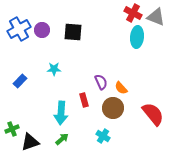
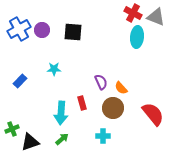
red rectangle: moved 2 px left, 3 px down
cyan cross: rotated 32 degrees counterclockwise
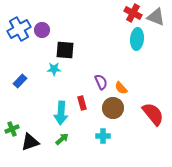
black square: moved 8 px left, 18 px down
cyan ellipse: moved 2 px down
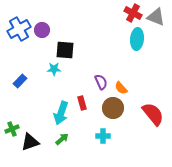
cyan arrow: rotated 15 degrees clockwise
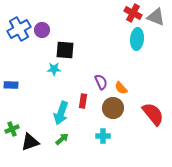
blue rectangle: moved 9 px left, 4 px down; rotated 48 degrees clockwise
red rectangle: moved 1 px right, 2 px up; rotated 24 degrees clockwise
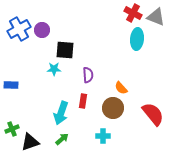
purple semicircle: moved 13 px left, 7 px up; rotated 21 degrees clockwise
